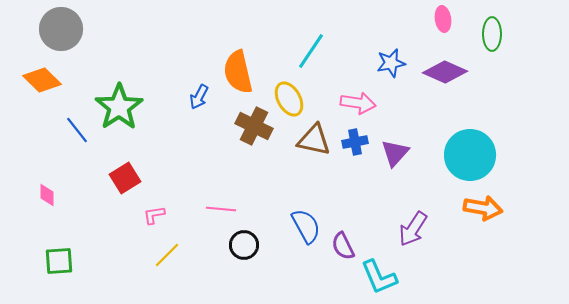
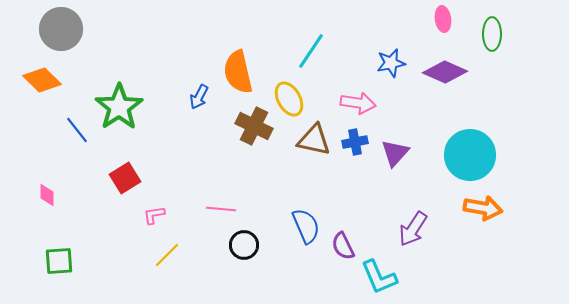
blue semicircle: rotated 6 degrees clockwise
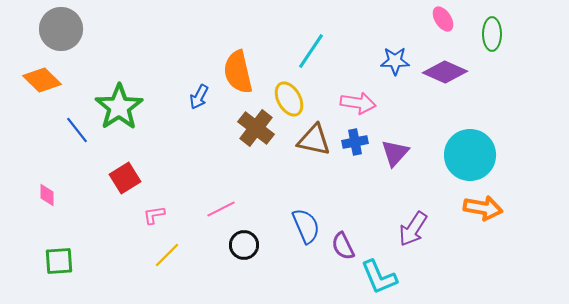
pink ellipse: rotated 25 degrees counterclockwise
blue star: moved 4 px right, 2 px up; rotated 12 degrees clockwise
brown cross: moved 2 px right, 2 px down; rotated 12 degrees clockwise
pink line: rotated 32 degrees counterclockwise
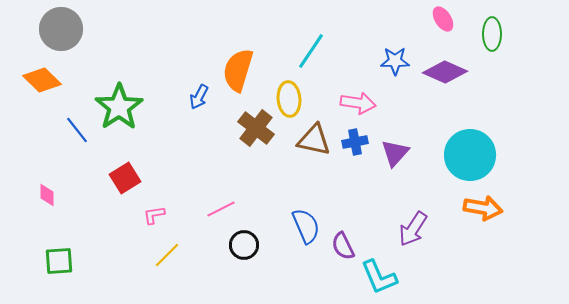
orange semicircle: moved 2 px up; rotated 30 degrees clockwise
yellow ellipse: rotated 24 degrees clockwise
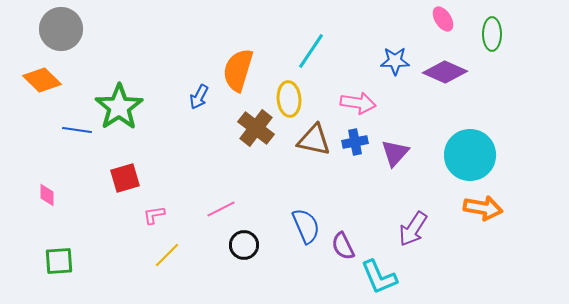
blue line: rotated 44 degrees counterclockwise
red square: rotated 16 degrees clockwise
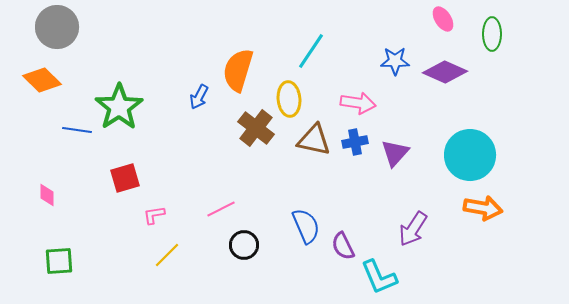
gray circle: moved 4 px left, 2 px up
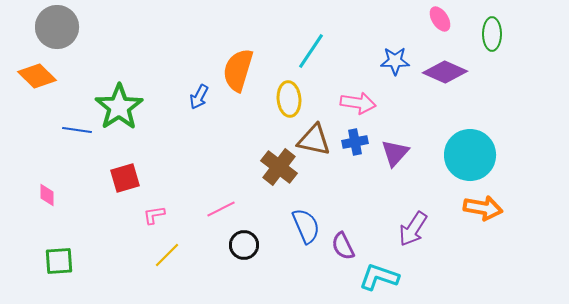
pink ellipse: moved 3 px left
orange diamond: moved 5 px left, 4 px up
brown cross: moved 23 px right, 39 px down
cyan L-shape: rotated 132 degrees clockwise
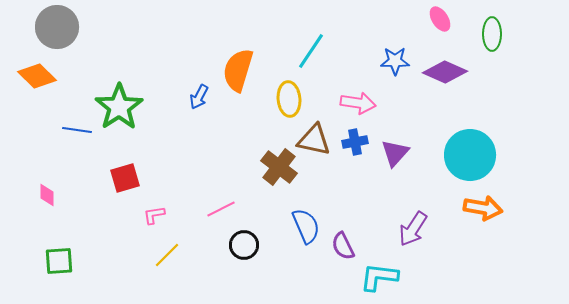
cyan L-shape: rotated 12 degrees counterclockwise
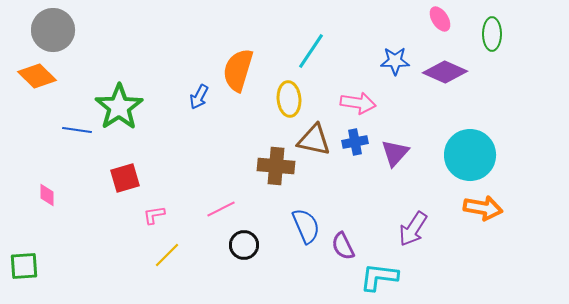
gray circle: moved 4 px left, 3 px down
brown cross: moved 3 px left, 1 px up; rotated 33 degrees counterclockwise
green square: moved 35 px left, 5 px down
